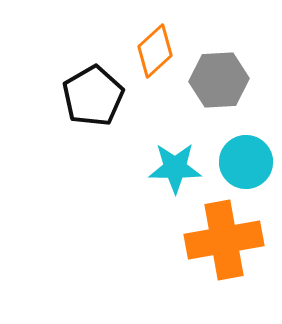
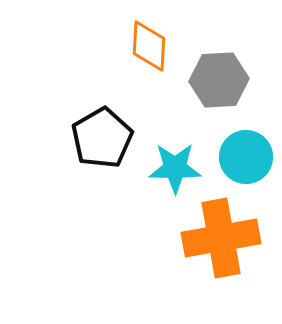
orange diamond: moved 6 px left, 5 px up; rotated 44 degrees counterclockwise
black pentagon: moved 9 px right, 42 px down
cyan circle: moved 5 px up
orange cross: moved 3 px left, 2 px up
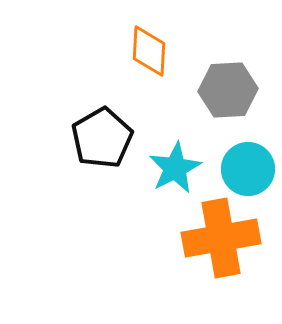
orange diamond: moved 5 px down
gray hexagon: moved 9 px right, 10 px down
cyan circle: moved 2 px right, 12 px down
cyan star: rotated 28 degrees counterclockwise
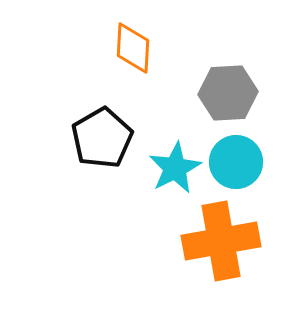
orange diamond: moved 16 px left, 3 px up
gray hexagon: moved 3 px down
cyan circle: moved 12 px left, 7 px up
orange cross: moved 3 px down
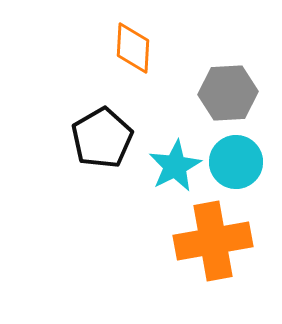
cyan star: moved 2 px up
orange cross: moved 8 px left
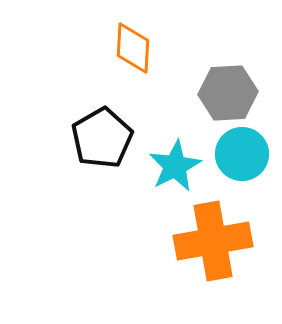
cyan circle: moved 6 px right, 8 px up
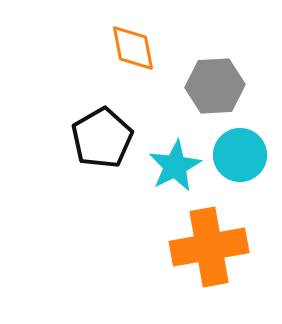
orange diamond: rotated 14 degrees counterclockwise
gray hexagon: moved 13 px left, 7 px up
cyan circle: moved 2 px left, 1 px down
orange cross: moved 4 px left, 6 px down
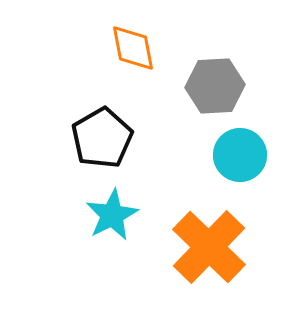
cyan star: moved 63 px left, 49 px down
orange cross: rotated 36 degrees counterclockwise
